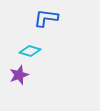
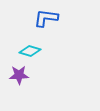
purple star: rotated 18 degrees clockwise
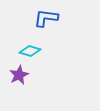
purple star: rotated 24 degrees counterclockwise
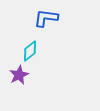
cyan diamond: rotated 55 degrees counterclockwise
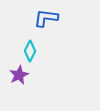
cyan diamond: rotated 25 degrees counterclockwise
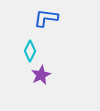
purple star: moved 22 px right
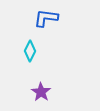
purple star: moved 17 px down; rotated 12 degrees counterclockwise
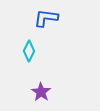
cyan diamond: moved 1 px left
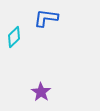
cyan diamond: moved 15 px left, 14 px up; rotated 20 degrees clockwise
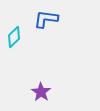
blue L-shape: moved 1 px down
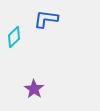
purple star: moved 7 px left, 3 px up
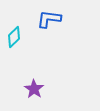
blue L-shape: moved 3 px right
